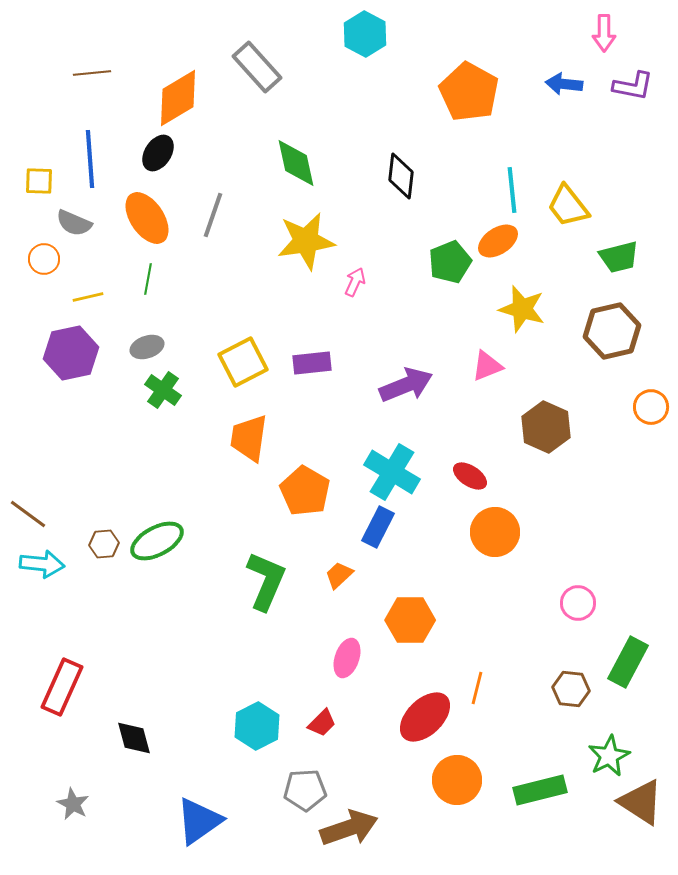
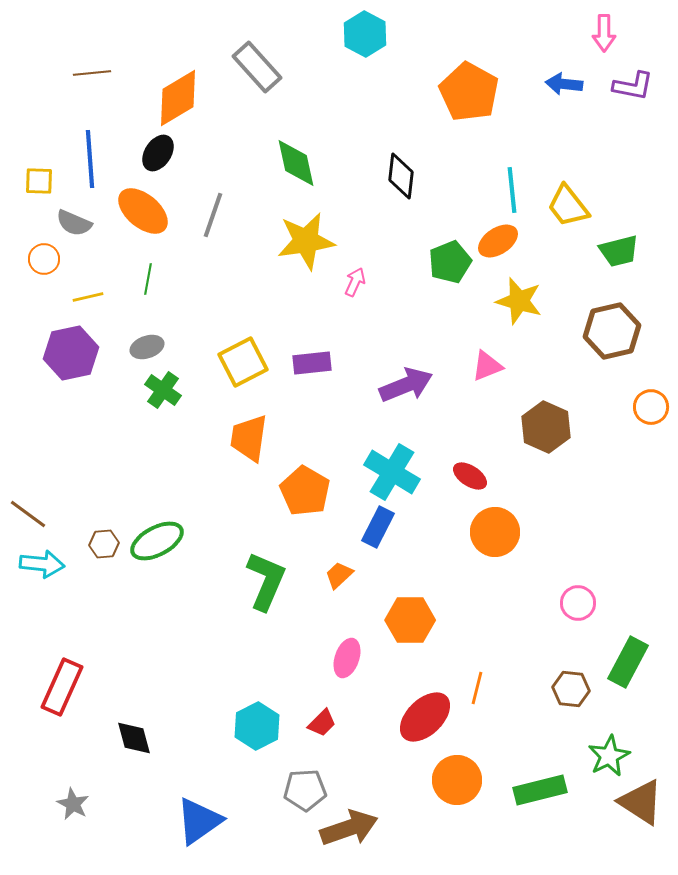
orange ellipse at (147, 218): moved 4 px left, 7 px up; rotated 16 degrees counterclockwise
green trapezoid at (619, 257): moved 6 px up
yellow star at (522, 309): moved 3 px left, 8 px up
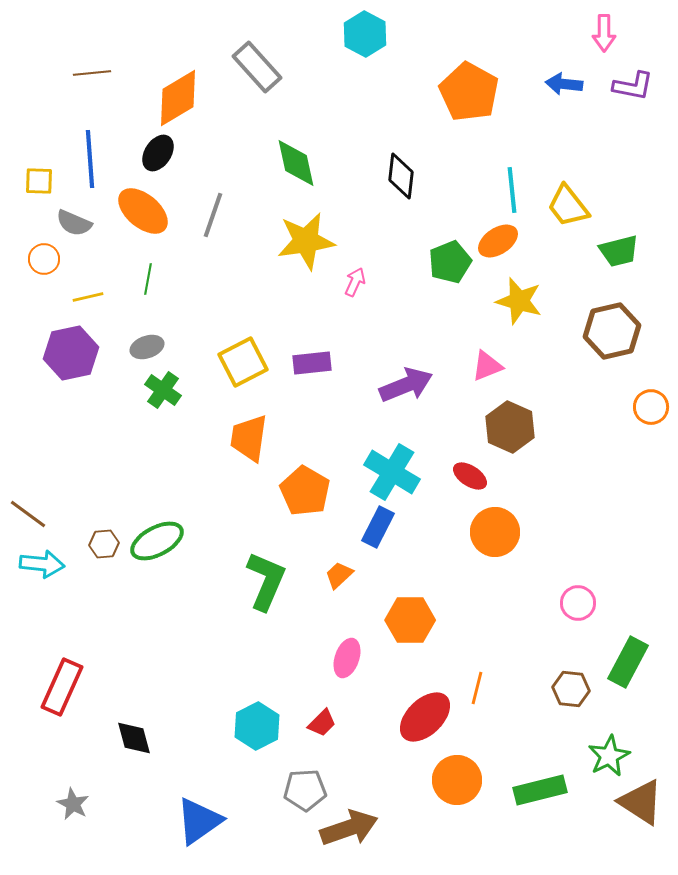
brown hexagon at (546, 427): moved 36 px left
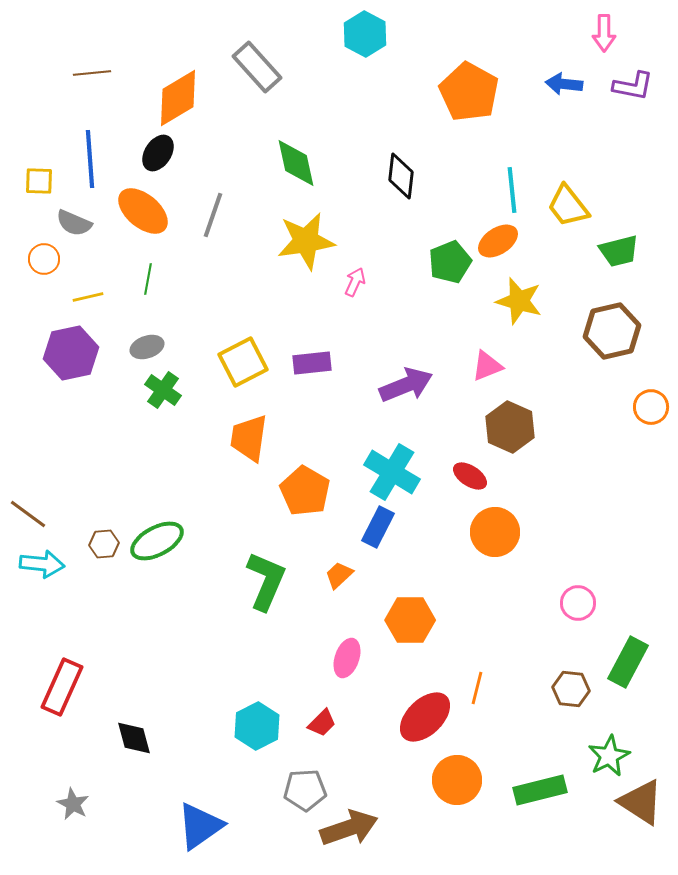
blue triangle at (199, 821): moved 1 px right, 5 px down
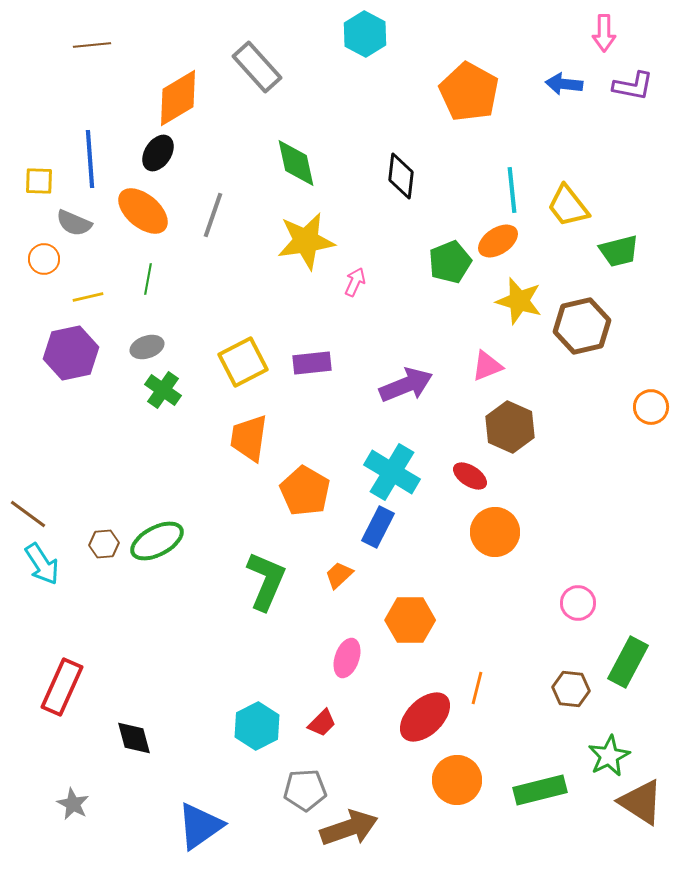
brown line at (92, 73): moved 28 px up
brown hexagon at (612, 331): moved 30 px left, 5 px up
cyan arrow at (42, 564): rotated 51 degrees clockwise
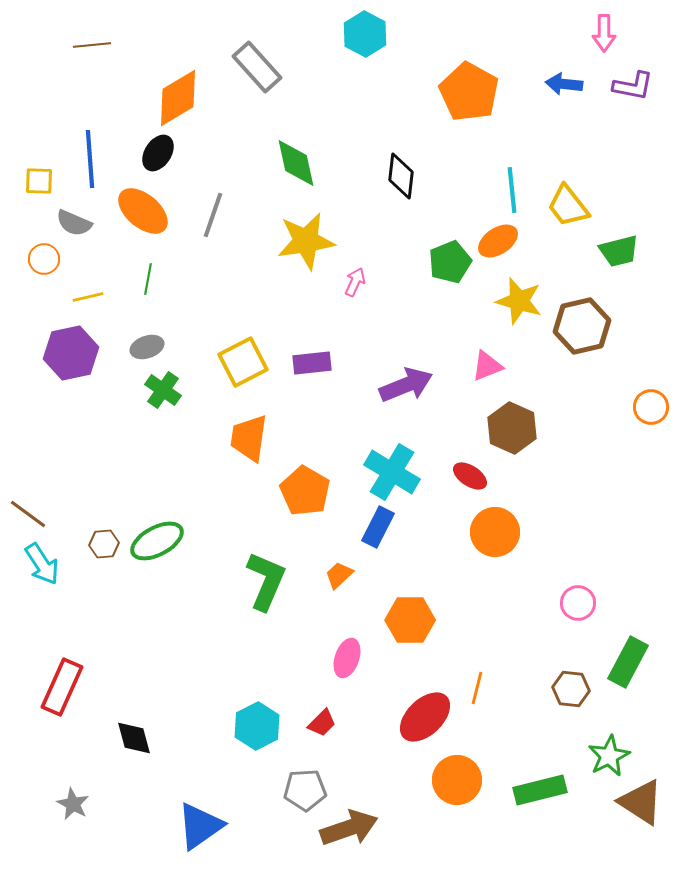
brown hexagon at (510, 427): moved 2 px right, 1 px down
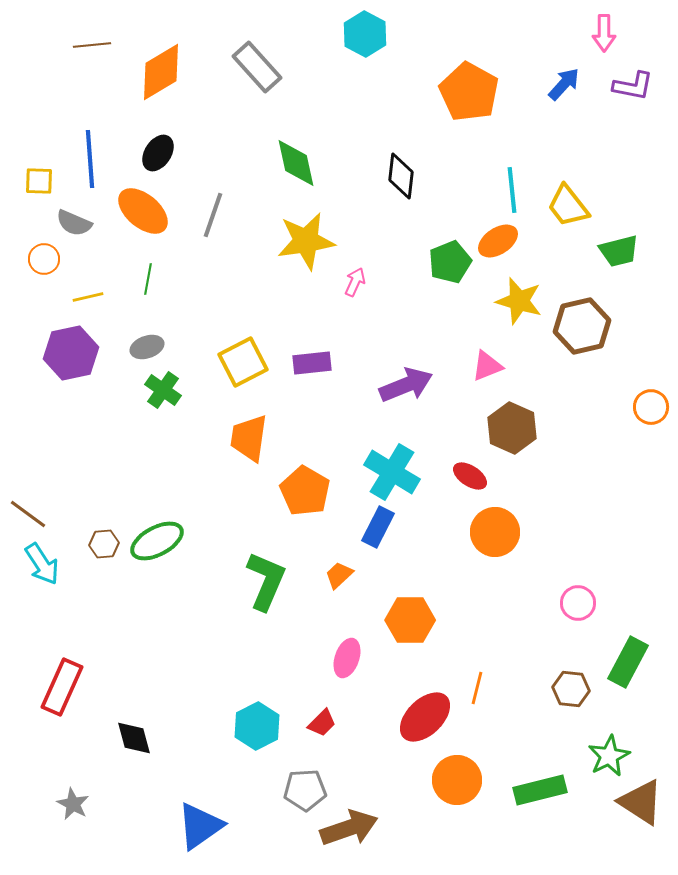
blue arrow at (564, 84): rotated 126 degrees clockwise
orange diamond at (178, 98): moved 17 px left, 26 px up
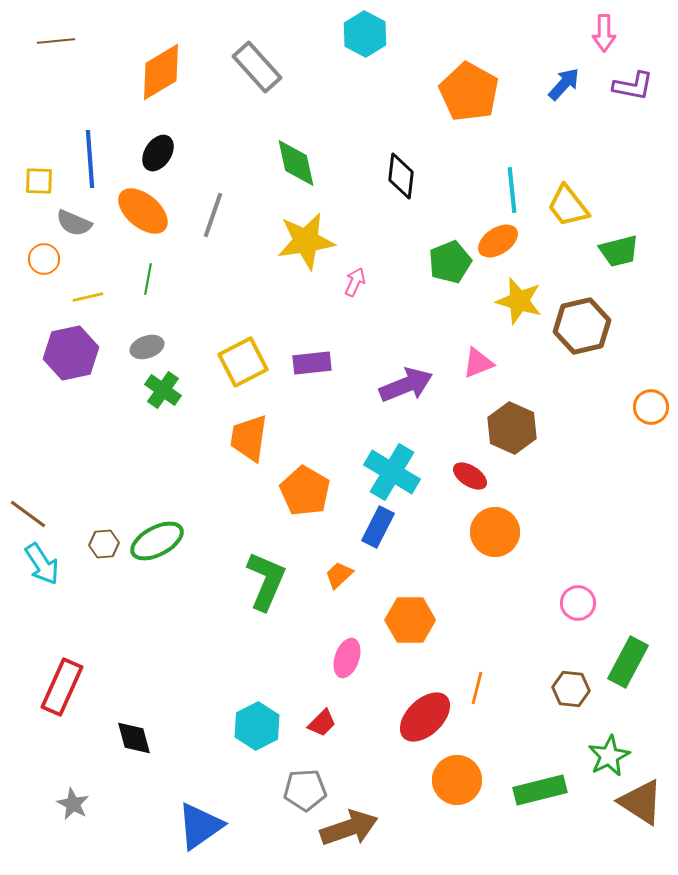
brown line at (92, 45): moved 36 px left, 4 px up
pink triangle at (487, 366): moved 9 px left, 3 px up
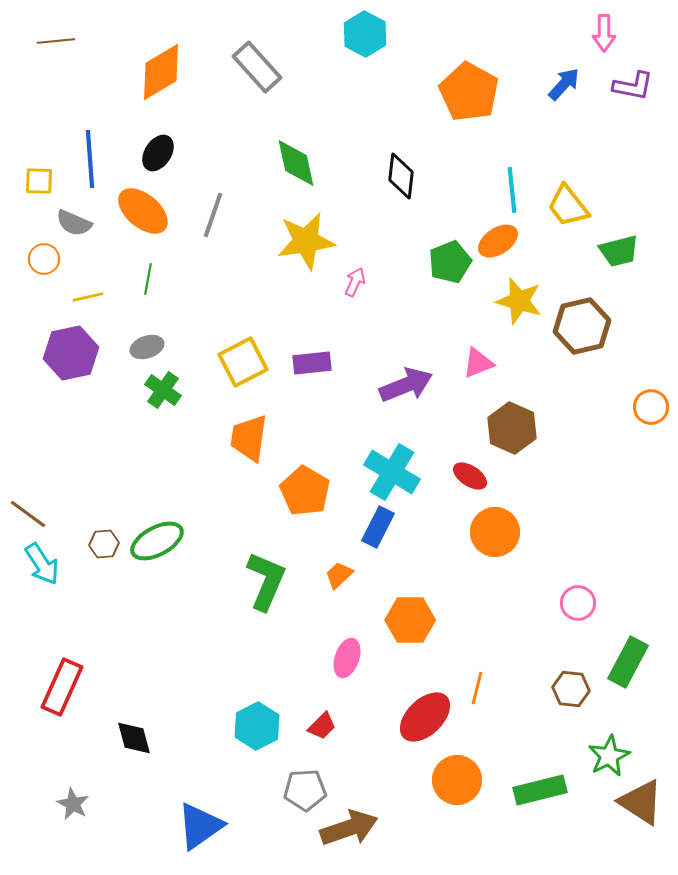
red trapezoid at (322, 723): moved 3 px down
